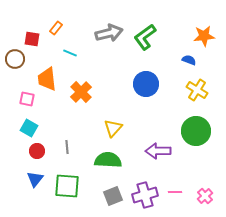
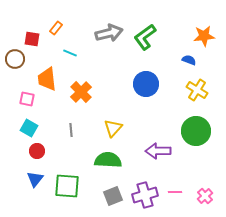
gray line: moved 4 px right, 17 px up
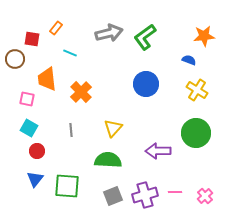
green circle: moved 2 px down
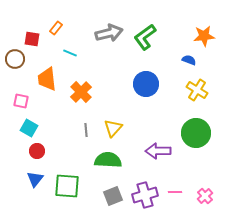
pink square: moved 6 px left, 2 px down
gray line: moved 15 px right
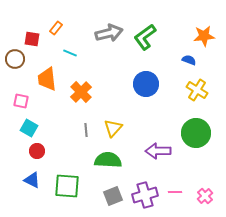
blue triangle: moved 3 px left, 1 px down; rotated 42 degrees counterclockwise
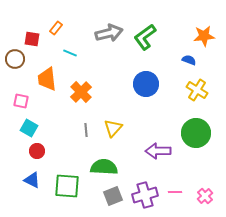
green semicircle: moved 4 px left, 7 px down
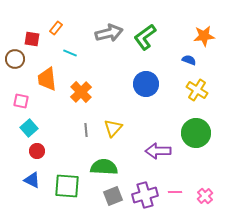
cyan square: rotated 18 degrees clockwise
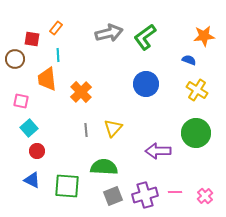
cyan line: moved 12 px left, 2 px down; rotated 64 degrees clockwise
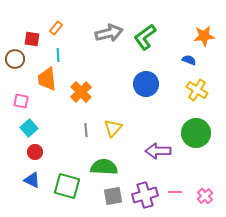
red circle: moved 2 px left, 1 px down
green square: rotated 12 degrees clockwise
gray square: rotated 12 degrees clockwise
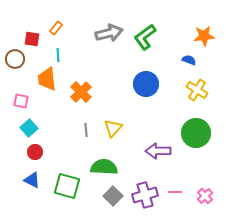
gray square: rotated 36 degrees counterclockwise
